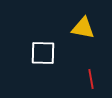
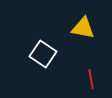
white square: moved 1 px down; rotated 32 degrees clockwise
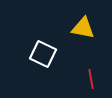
white square: rotated 8 degrees counterclockwise
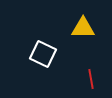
yellow triangle: rotated 10 degrees counterclockwise
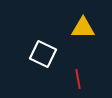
red line: moved 13 px left
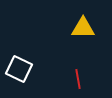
white square: moved 24 px left, 15 px down
